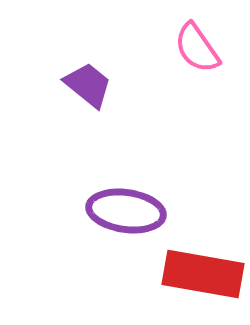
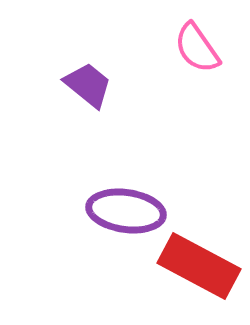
red rectangle: moved 4 px left, 8 px up; rotated 18 degrees clockwise
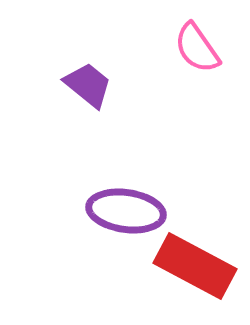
red rectangle: moved 4 px left
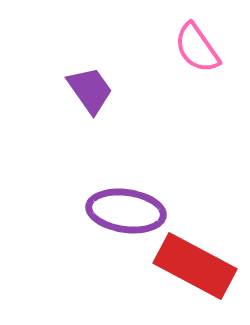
purple trapezoid: moved 2 px right, 5 px down; rotated 16 degrees clockwise
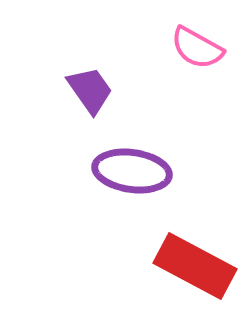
pink semicircle: rotated 26 degrees counterclockwise
purple ellipse: moved 6 px right, 40 px up
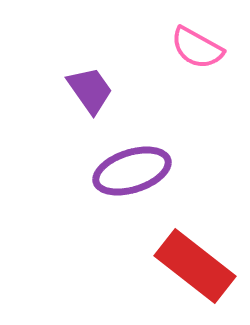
purple ellipse: rotated 26 degrees counterclockwise
red rectangle: rotated 10 degrees clockwise
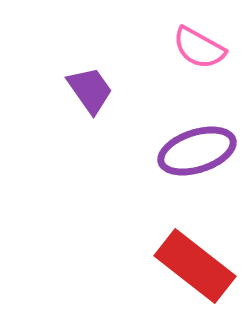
pink semicircle: moved 2 px right
purple ellipse: moved 65 px right, 20 px up
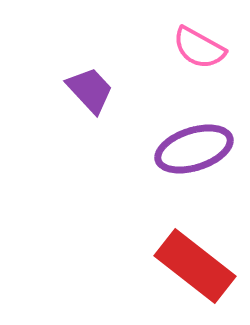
purple trapezoid: rotated 8 degrees counterclockwise
purple ellipse: moved 3 px left, 2 px up
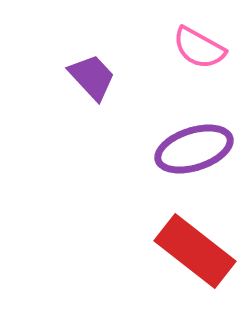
purple trapezoid: moved 2 px right, 13 px up
red rectangle: moved 15 px up
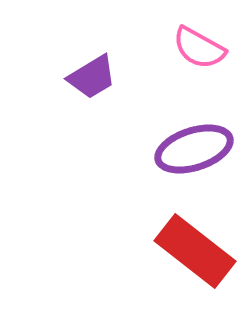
purple trapezoid: rotated 102 degrees clockwise
